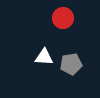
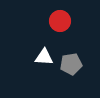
red circle: moved 3 px left, 3 px down
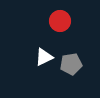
white triangle: rotated 30 degrees counterclockwise
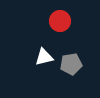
white triangle: rotated 12 degrees clockwise
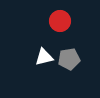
gray pentagon: moved 2 px left, 5 px up
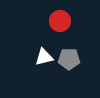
gray pentagon: rotated 10 degrees clockwise
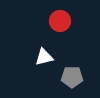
gray pentagon: moved 3 px right, 18 px down
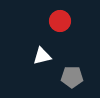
white triangle: moved 2 px left, 1 px up
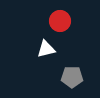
white triangle: moved 4 px right, 7 px up
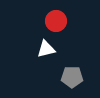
red circle: moved 4 px left
